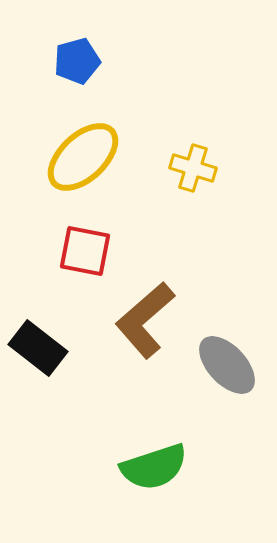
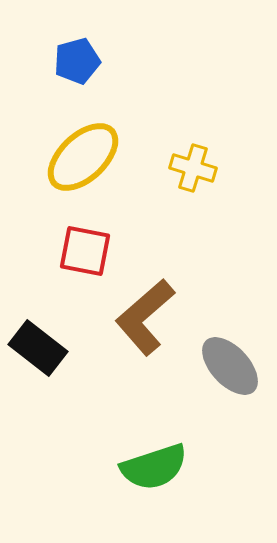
brown L-shape: moved 3 px up
gray ellipse: moved 3 px right, 1 px down
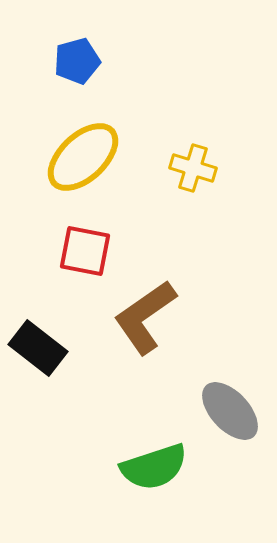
brown L-shape: rotated 6 degrees clockwise
gray ellipse: moved 45 px down
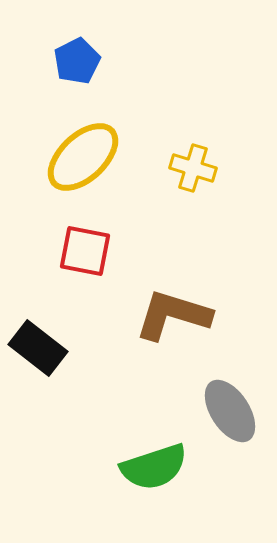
blue pentagon: rotated 12 degrees counterclockwise
brown L-shape: moved 28 px right, 2 px up; rotated 52 degrees clockwise
gray ellipse: rotated 10 degrees clockwise
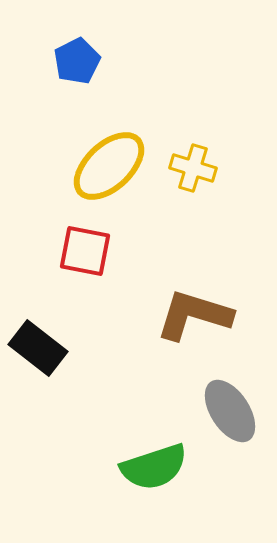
yellow ellipse: moved 26 px right, 9 px down
brown L-shape: moved 21 px right
